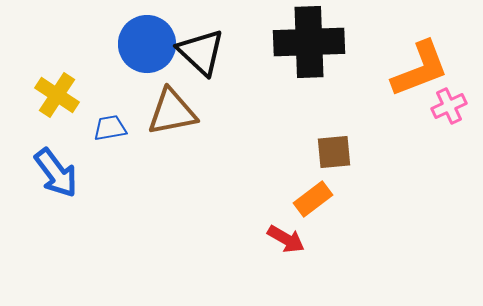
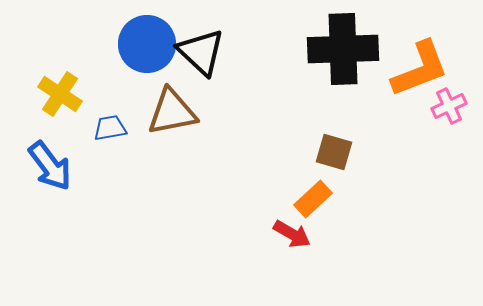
black cross: moved 34 px right, 7 px down
yellow cross: moved 3 px right, 1 px up
brown square: rotated 21 degrees clockwise
blue arrow: moved 6 px left, 7 px up
orange rectangle: rotated 6 degrees counterclockwise
red arrow: moved 6 px right, 5 px up
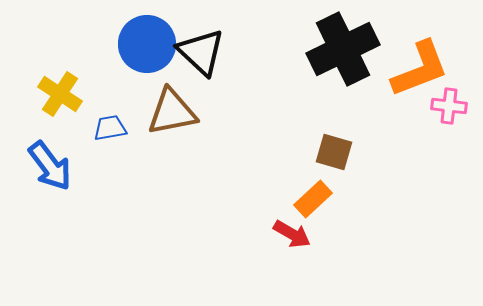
black cross: rotated 24 degrees counterclockwise
pink cross: rotated 32 degrees clockwise
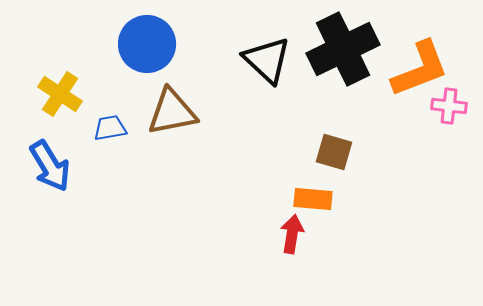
black triangle: moved 66 px right, 8 px down
blue arrow: rotated 6 degrees clockwise
orange rectangle: rotated 48 degrees clockwise
red arrow: rotated 111 degrees counterclockwise
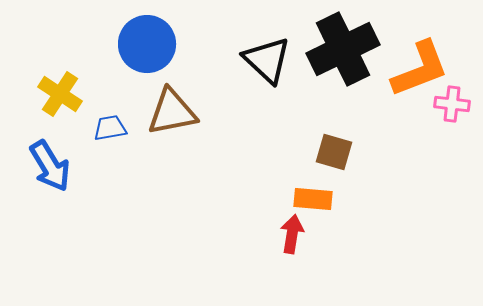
pink cross: moved 3 px right, 2 px up
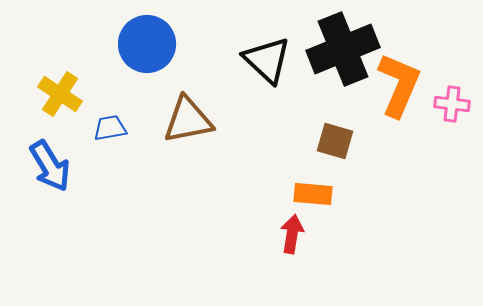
black cross: rotated 4 degrees clockwise
orange L-shape: moved 21 px left, 16 px down; rotated 46 degrees counterclockwise
brown triangle: moved 16 px right, 8 px down
brown square: moved 1 px right, 11 px up
orange rectangle: moved 5 px up
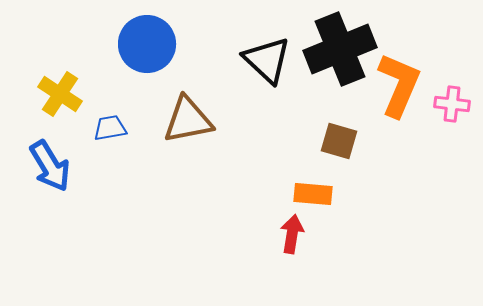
black cross: moved 3 px left
brown square: moved 4 px right
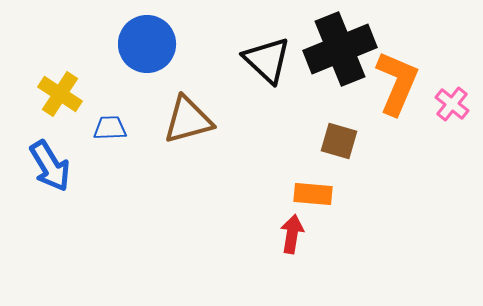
orange L-shape: moved 2 px left, 2 px up
pink cross: rotated 32 degrees clockwise
brown triangle: rotated 4 degrees counterclockwise
blue trapezoid: rotated 8 degrees clockwise
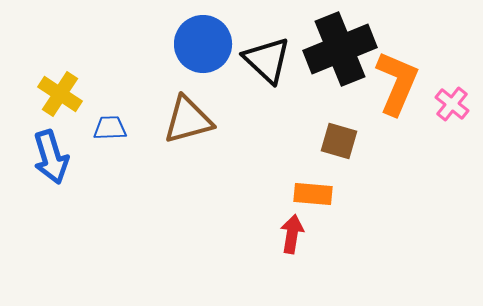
blue circle: moved 56 px right
blue arrow: moved 1 px right, 9 px up; rotated 14 degrees clockwise
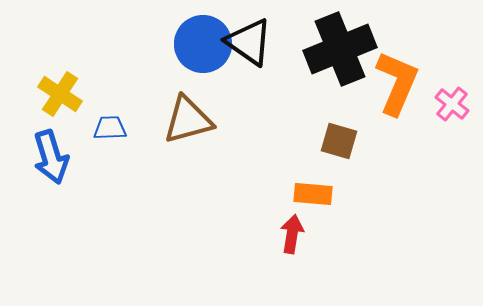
black triangle: moved 18 px left, 18 px up; rotated 8 degrees counterclockwise
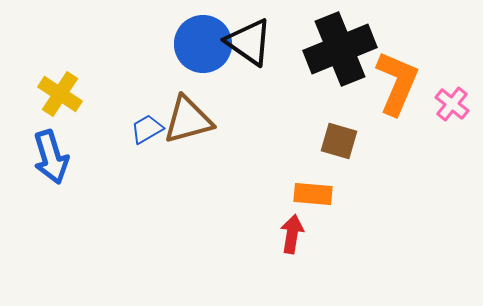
blue trapezoid: moved 37 px right, 1 px down; rotated 28 degrees counterclockwise
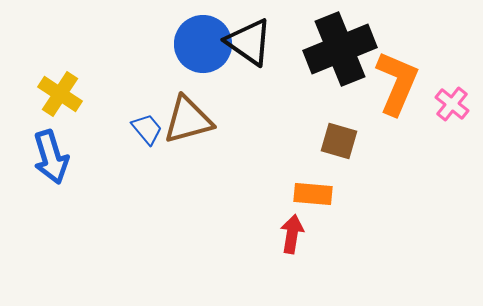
blue trapezoid: rotated 80 degrees clockwise
